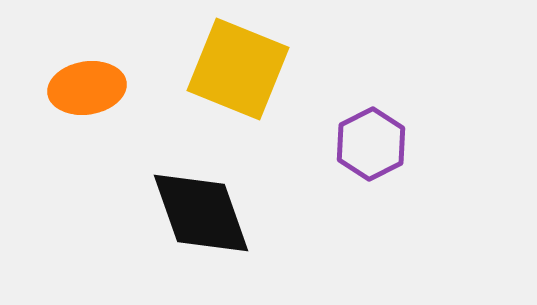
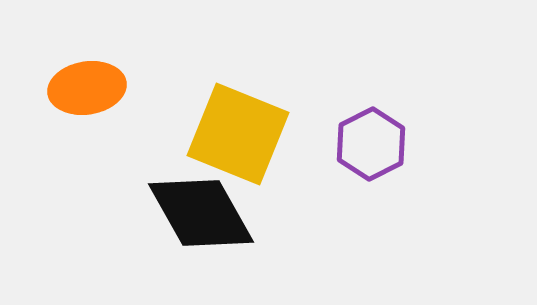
yellow square: moved 65 px down
black diamond: rotated 10 degrees counterclockwise
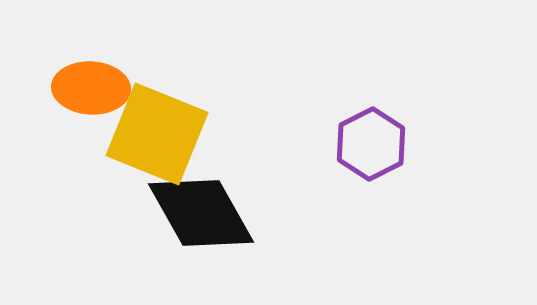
orange ellipse: moved 4 px right; rotated 12 degrees clockwise
yellow square: moved 81 px left
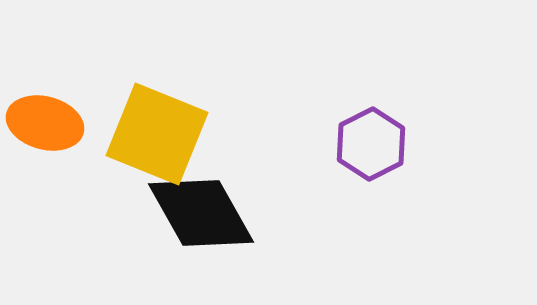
orange ellipse: moved 46 px left, 35 px down; rotated 12 degrees clockwise
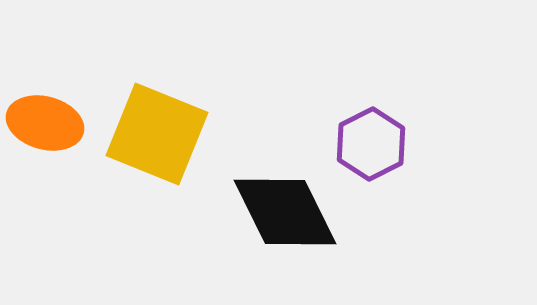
black diamond: moved 84 px right, 1 px up; rotated 3 degrees clockwise
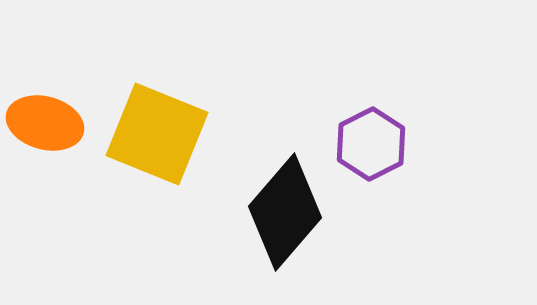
black diamond: rotated 67 degrees clockwise
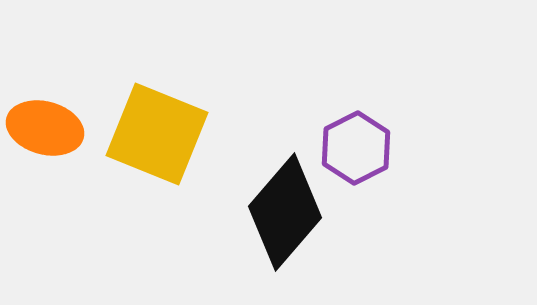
orange ellipse: moved 5 px down
purple hexagon: moved 15 px left, 4 px down
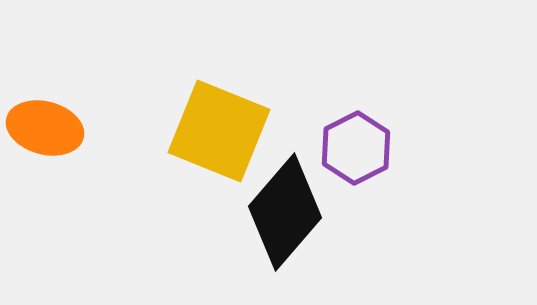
yellow square: moved 62 px right, 3 px up
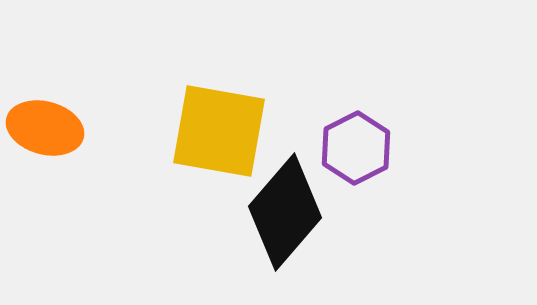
yellow square: rotated 12 degrees counterclockwise
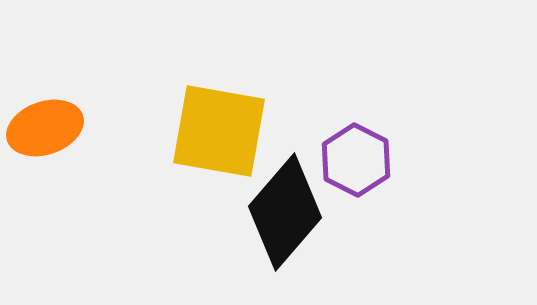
orange ellipse: rotated 34 degrees counterclockwise
purple hexagon: moved 12 px down; rotated 6 degrees counterclockwise
